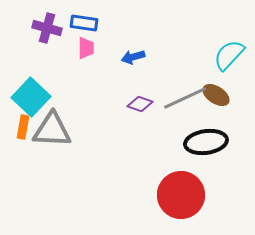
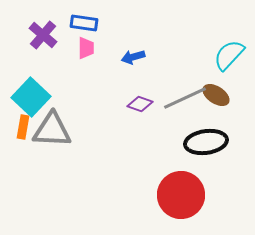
purple cross: moved 4 px left, 7 px down; rotated 24 degrees clockwise
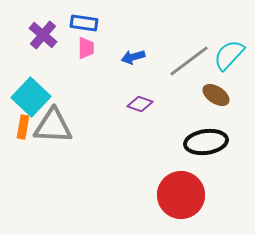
gray line: moved 4 px right, 37 px up; rotated 12 degrees counterclockwise
gray triangle: moved 1 px right, 4 px up
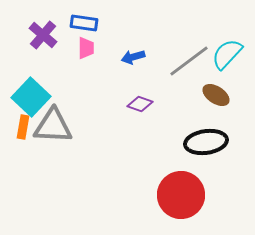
cyan semicircle: moved 2 px left, 1 px up
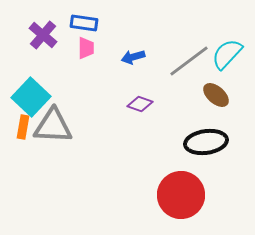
brown ellipse: rotated 8 degrees clockwise
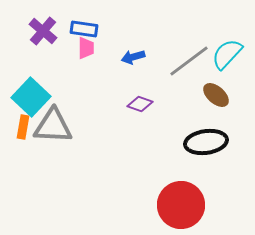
blue rectangle: moved 6 px down
purple cross: moved 4 px up
red circle: moved 10 px down
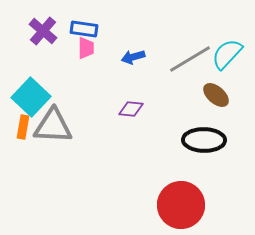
gray line: moved 1 px right, 2 px up; rotated 6 degrees clockwise
purple diamond: moved 9 px left, 5 px down; rotated 15 degrees counterclockwise
black ellipse: moved 2 px left, 2 px up; rotated 9 degrees clockwise
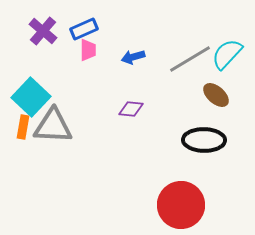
blue rectangle: rotated 32 degrees counterclockwise
pink trapezoid: moved 2 px right, 2 px down
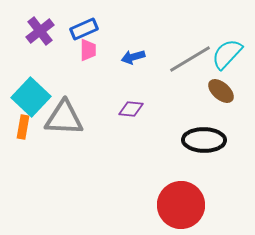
purple cross: moved 3 px left; rotated 12 degrees clockwise
brown ellipse: moved 5 px right, 4 px up
gray triangle: moved 11 px right, 8 px up
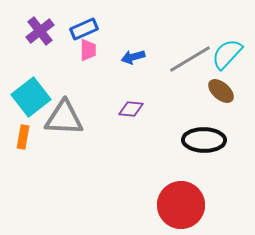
cyan square: rotated 9 degrees clockwise
orange rectangle: moved 10 px down
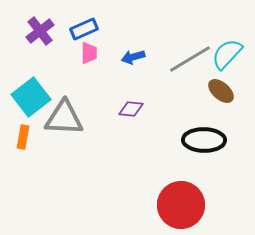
pink trapezoid: moved 1 px right, 3 px down
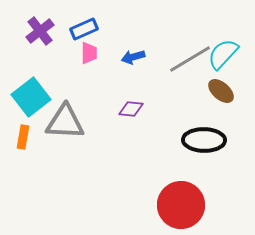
cyan semicircle: moved 4 px left
gray triangle: moved 1 px right, 4 px down
